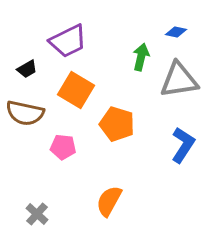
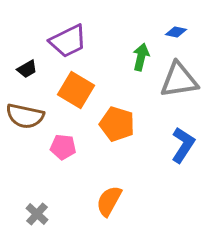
brown semicircle: moved 3 px down
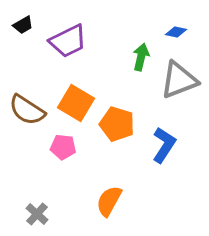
black trapezoid: moved 4 px left, 44 px up
gray triangle: rotated 12 degrees counterclockwise
orange square: moved 13 px down
brown semicircle: moved 2 px right, 6 px up; rotated 21 degrees clockwise
blue L-shape: moved 19 px left
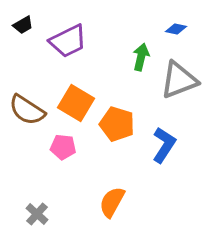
blue diamond: moved 3 px up
orange semicircle: moved 3 px right, 1 px down
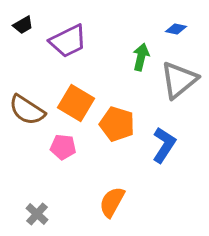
gray triangle: rotated 18 degrees counterclockwise
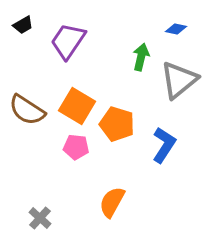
purple trapezoid: rotated 150 degrees clockwise
orange square: moved 1 px right, 3 px down
pink pentagon: moved 13 px right
gray cross: moved 3 px right, 4 px down
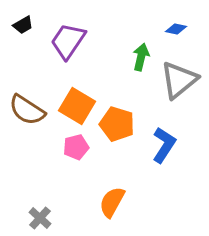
pink pentagon: rotated 20 degrees counterclockwise
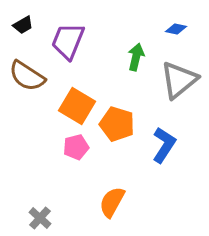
purple trapezoid: rotated 12 degrees counterclockwise
green arrow: moved 5 px left
brown semicircle: moved 34 px up
